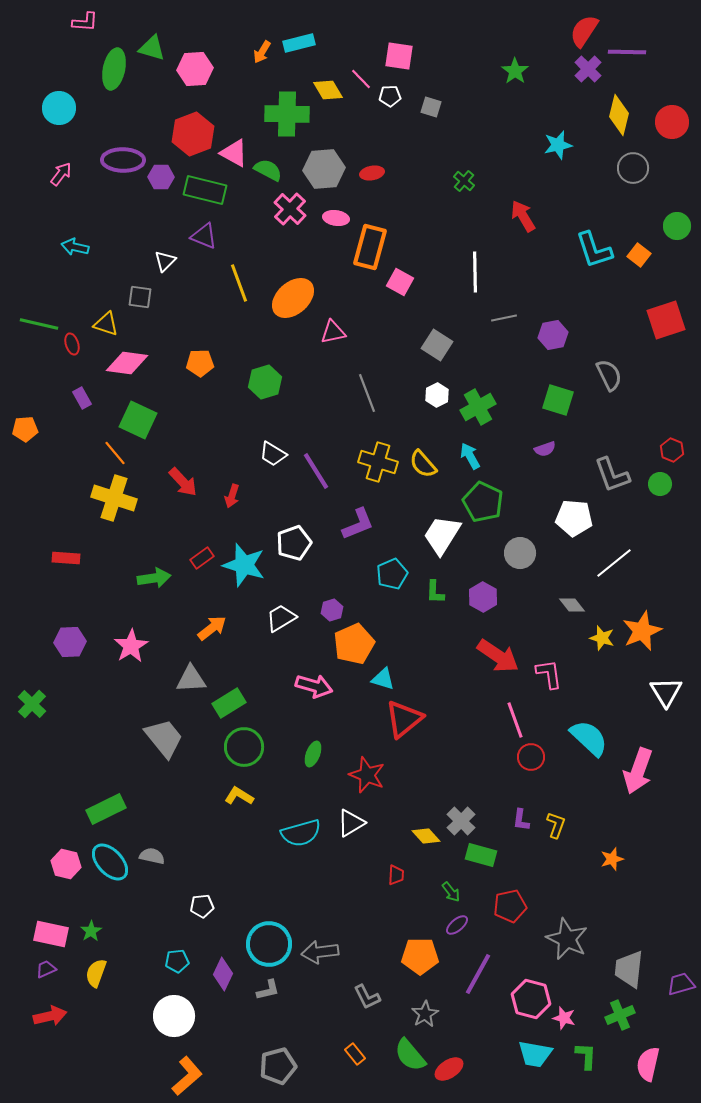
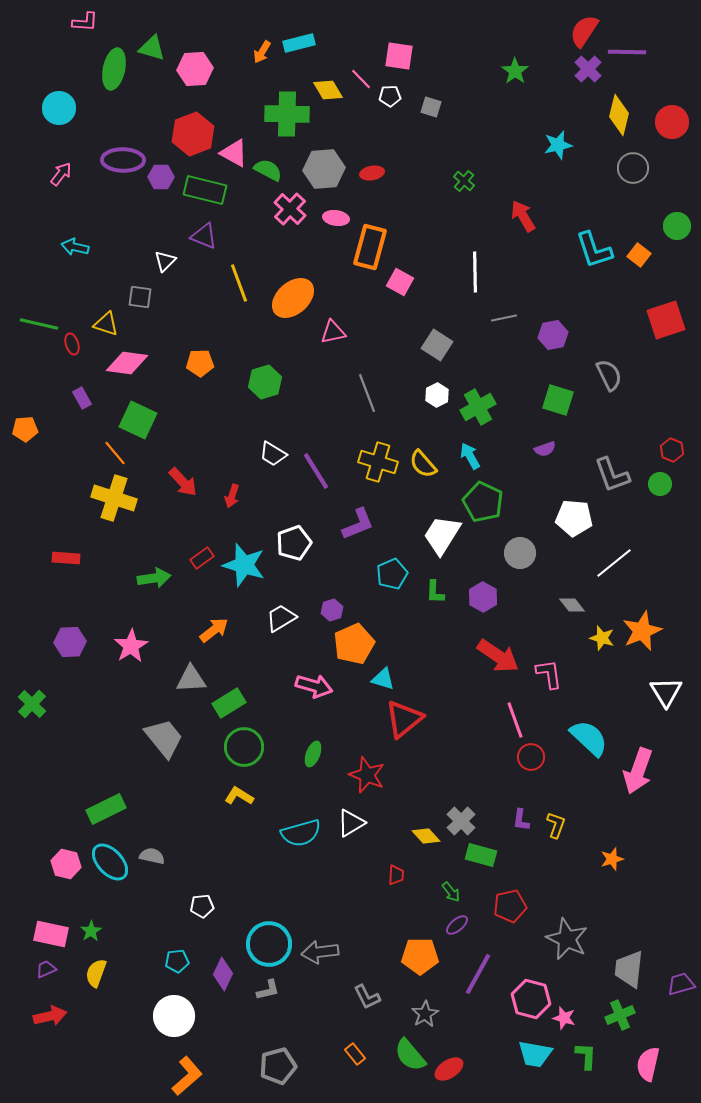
orange arrow at (212, 628): moved 2 px right, 2 px down
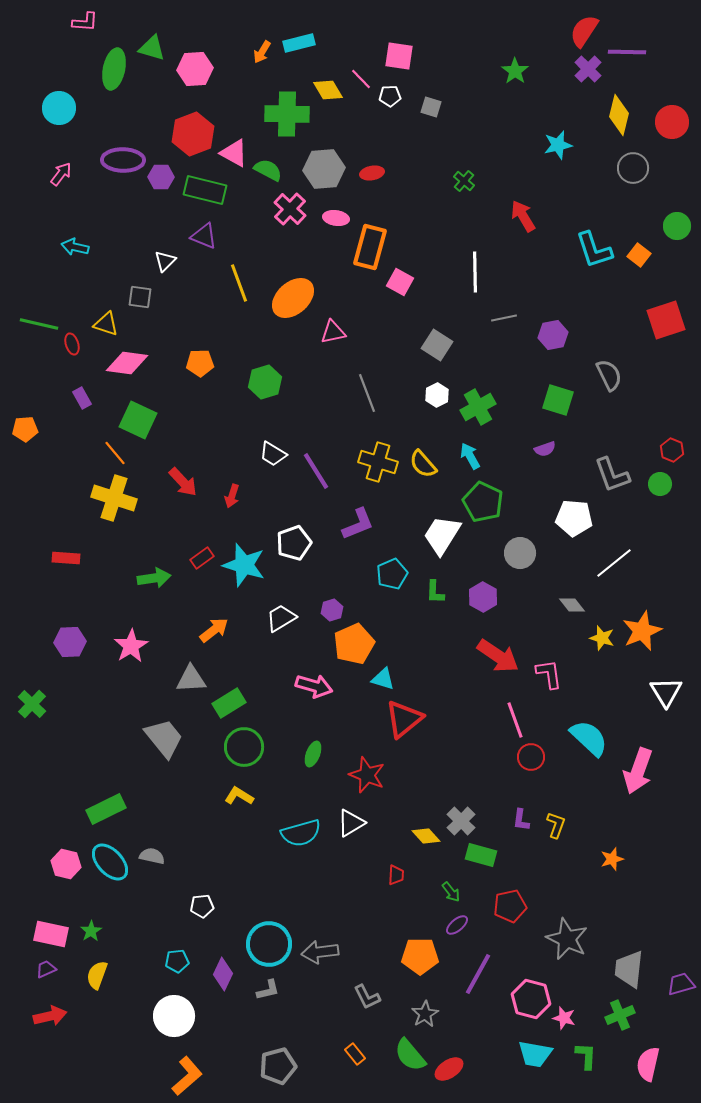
yellow semicircle at (96, 973): moved 1 px right, 2 px down
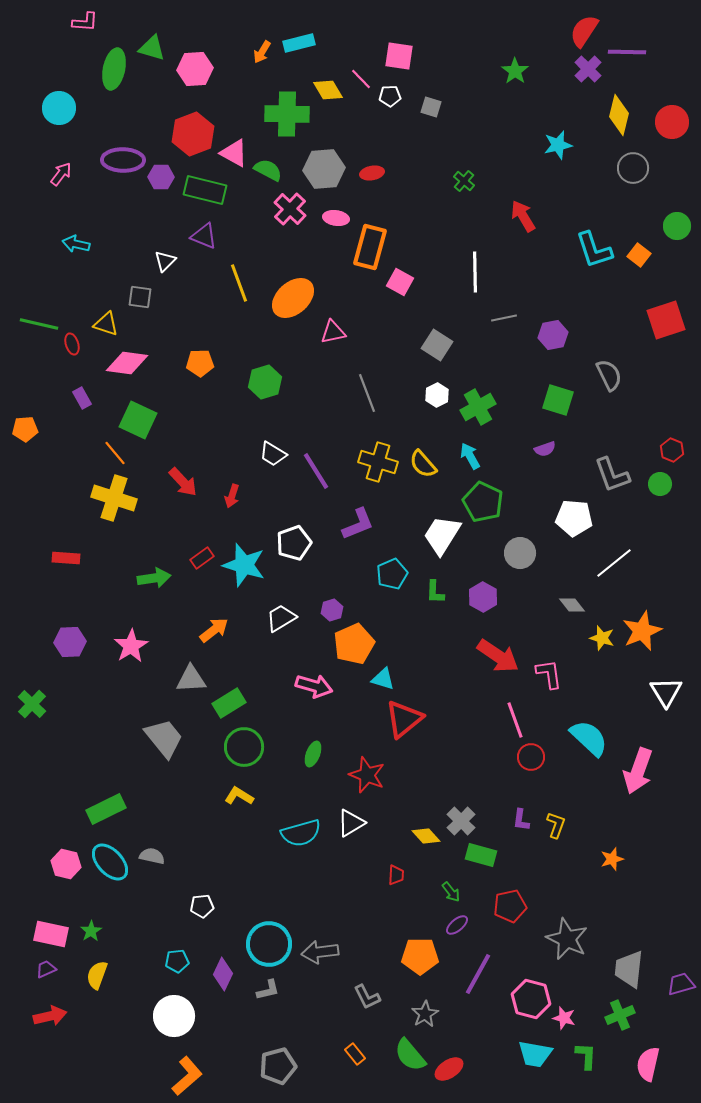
cyan arrow at (75, 247): moved 1 px right, 3 px up
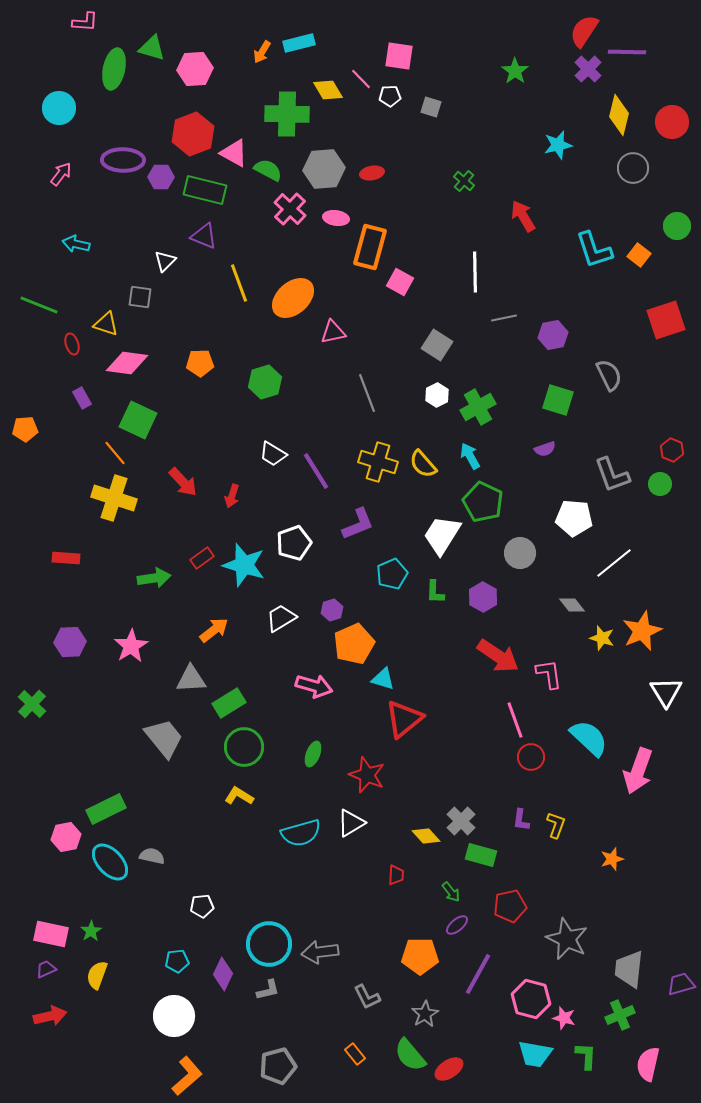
green line at (39, 324): moved 19 px up; rotated 9 degrees clockwise
pink hexagon at (66, 864): moved 27 px up; rotated 24 degrees counterclockwise
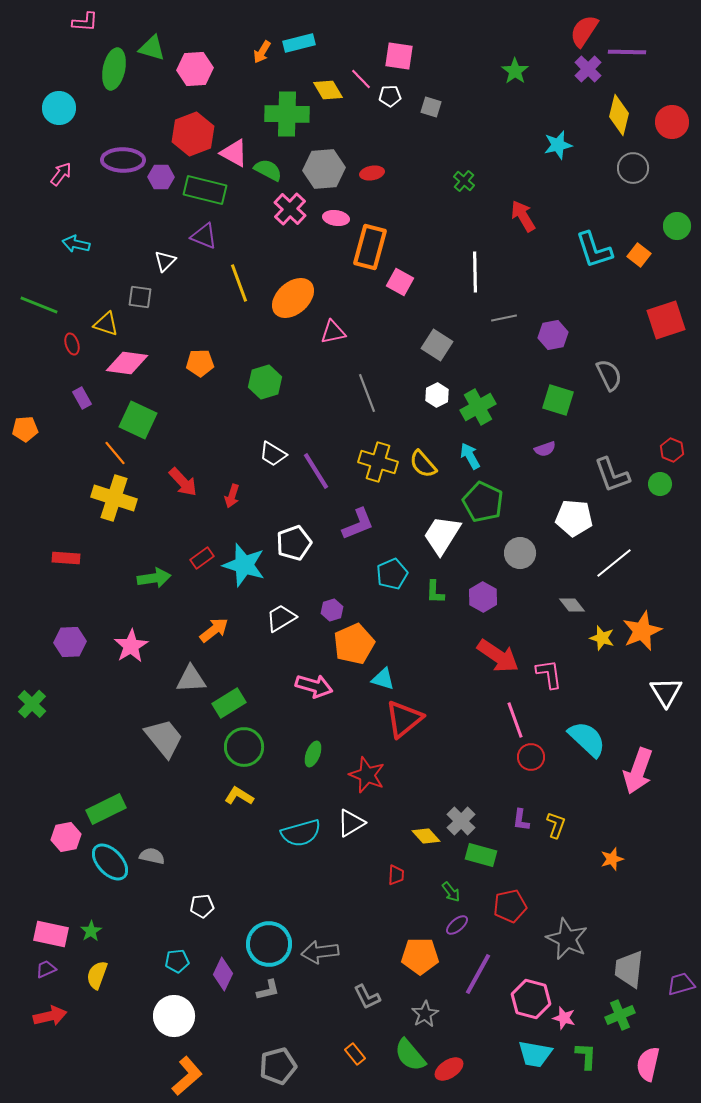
cyan semicircle at (589, 738): moved 2 px left, 1 px down
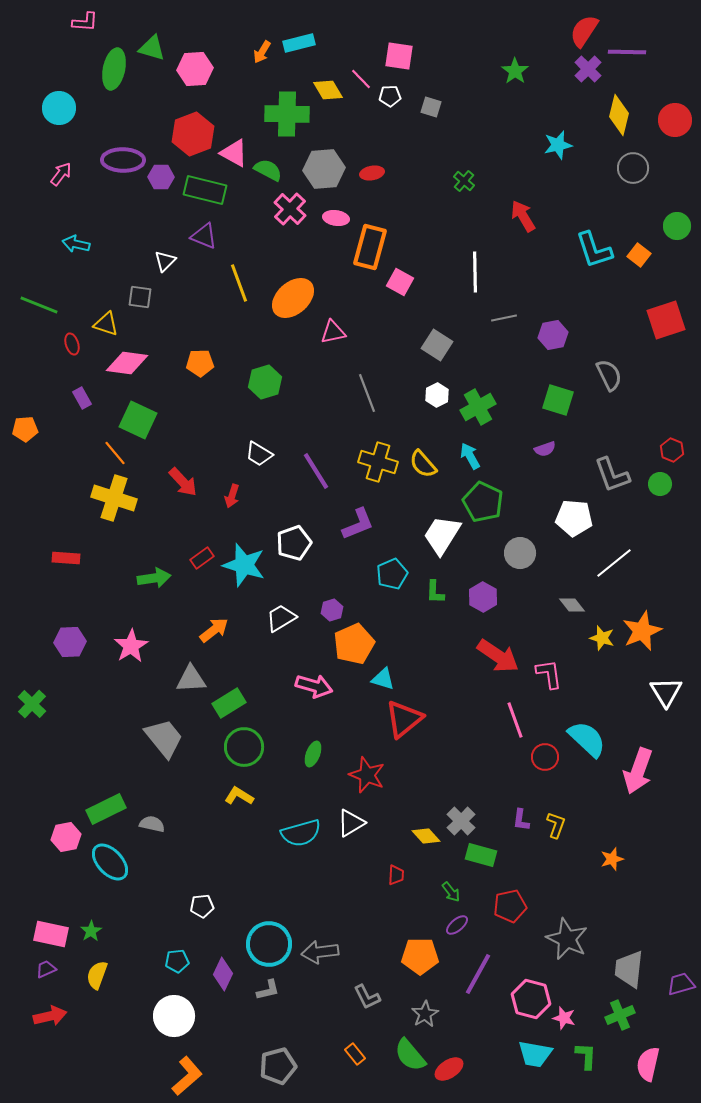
red circle at (672, 122): moved 3 px right, 2 px up
white trapezoid at (273, 454): moved 14 px left
red circle at (531, 757): moved 14 px right
gray semicircle at (152, 856): moved 32 px up
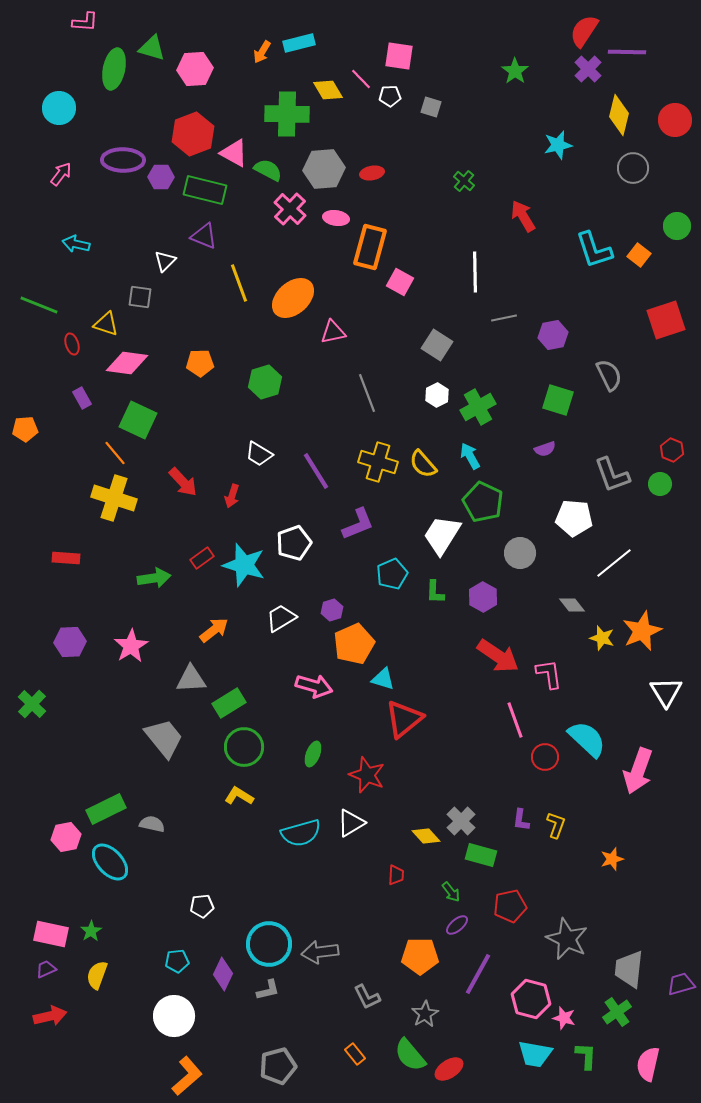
green cross at (620, 1015): moved 3 px left, 3 px up; rotated 12 degrees counterclockwise
